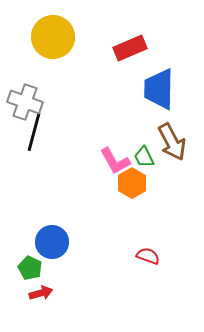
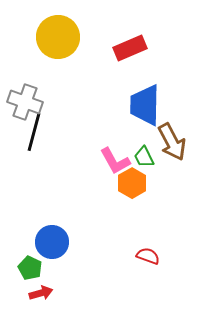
yellow circle: moved 5 px right
blue trapezoid: moved 14 px left, 16 px down
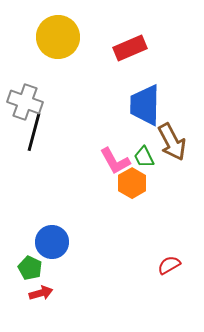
red semicircle: moved 21 px right, 9 px down; rotated 50 degrees counterclockwise
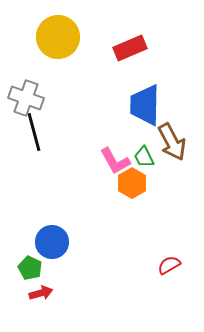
gray cross: moved 1 px right, 4 px up
black line: rotated 30 degrees counterclockwise
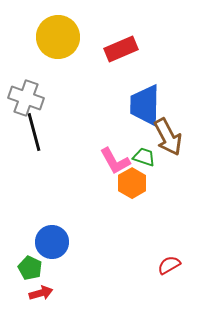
red rectangle: moved 9 px left, 1 px down
brown arrow: moved 4 px left, 5 px up
green trapezoid: rotated 135 degrees clockwise
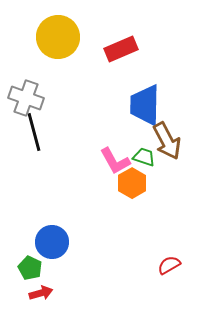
brown arrow: moved 1 px left, 4 px down
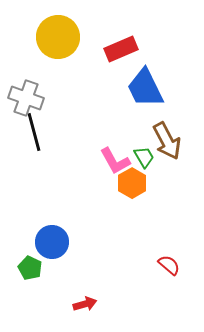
blue trapezoid: moved 17 px up; rotated 27 degrees counterclockwise
green trapezoid: rotated 40 degrees clockwise
red semicircle: rotated 70 degrees clockwise
red arrow: moved 44 px right, 11 px down
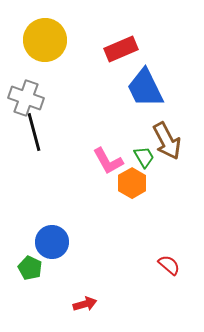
yellow circle: moved 13 px left, 3 px down
pink L-shape: moved 7 px left
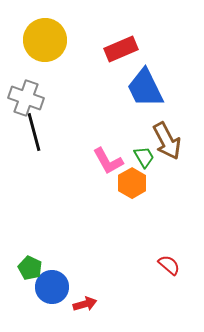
blue circle: moved 45 px down
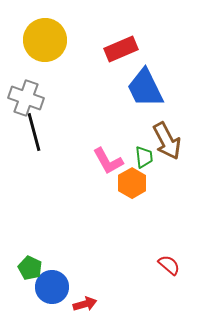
green trapezoid: rotated 25 degrees clockwise
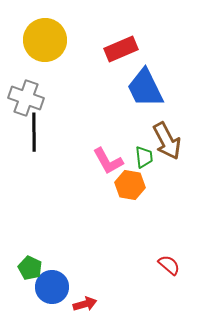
black line: rotated 15 degrees clockwise
orange hexagon: moved 2 px left, 2 px down; rotated 20 degrees counterclockwise
